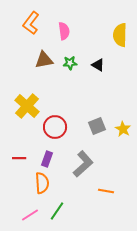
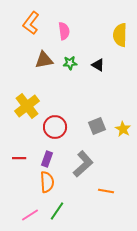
yellow cross: rotated 10 degrees clockwise
orange semicircle: moved 5 px right, 1 px up
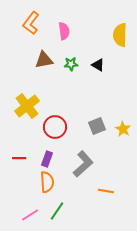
green star: moved 1 px right, 1 px down
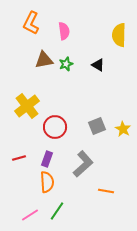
orange L-shape: rotated 10 degrees counterclockwise
yellow semicircle: moved 1 px left
green star: moved 5 px left; rotated 16 degrees counterclockwise
red line: rotated 16 degrees counterclockwise
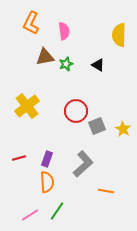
brown triangle: moved 1 px right, 3 px up
red circle: moved 21 px right, 16 px up
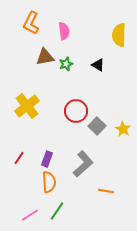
gray square: rotated 24 degrees counterclockwise
red line: rotated 40 degrees counterclockwise
orange semicircle: moved 2 px right
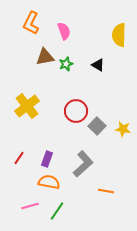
pink semicircle: rotated 12 degrees counterclockwise
yellow star: rotated 21 degrees counterclockwise
orange semicircle: rotated 75 degrees counterclockwise
pink line: moved 9 px up; rotated 18 degrees clockwise
